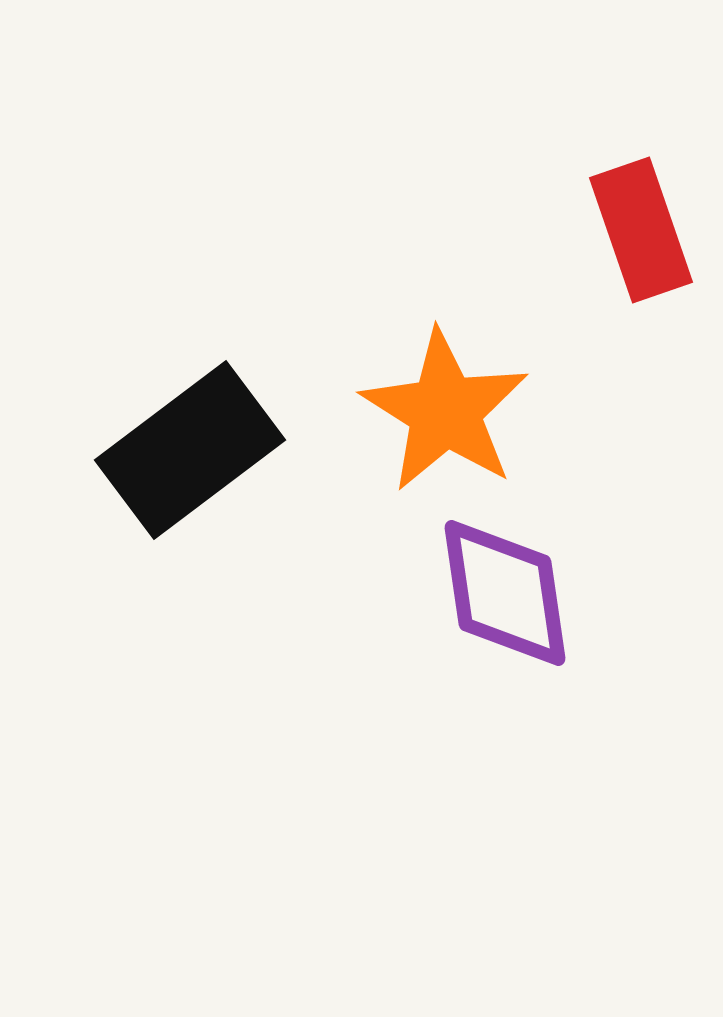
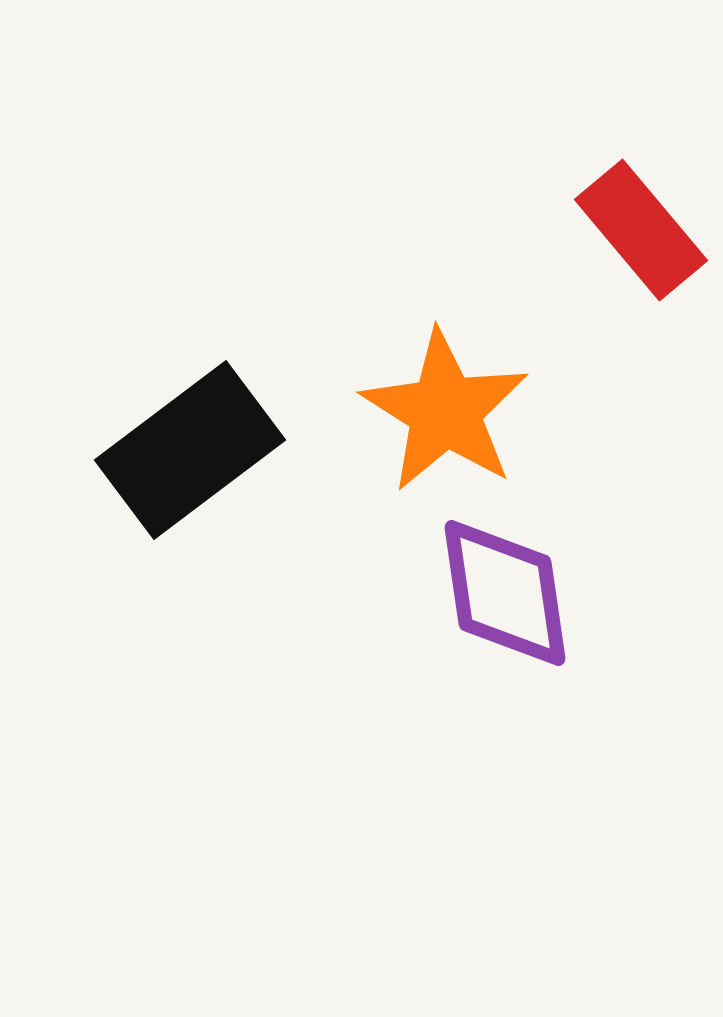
red rectangle: rotated 21 degrees counterclockwise
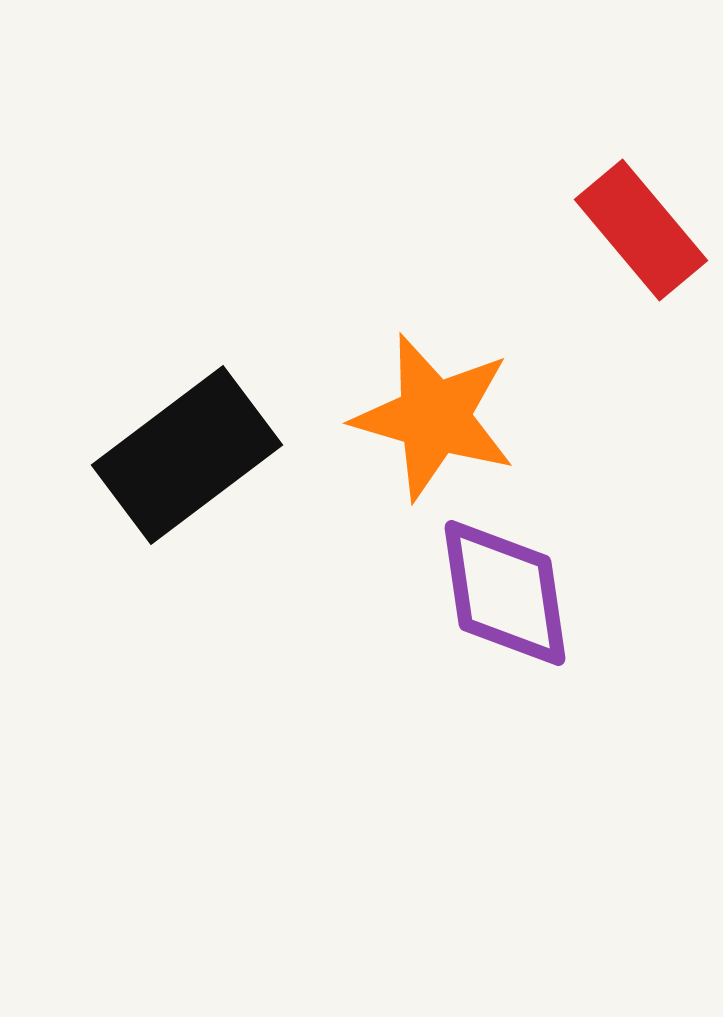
orange star: moved 11 px left, 6 px down; rotated 16 degrees counterclockwise
black rectangle: moved 3 px left, 5 px down
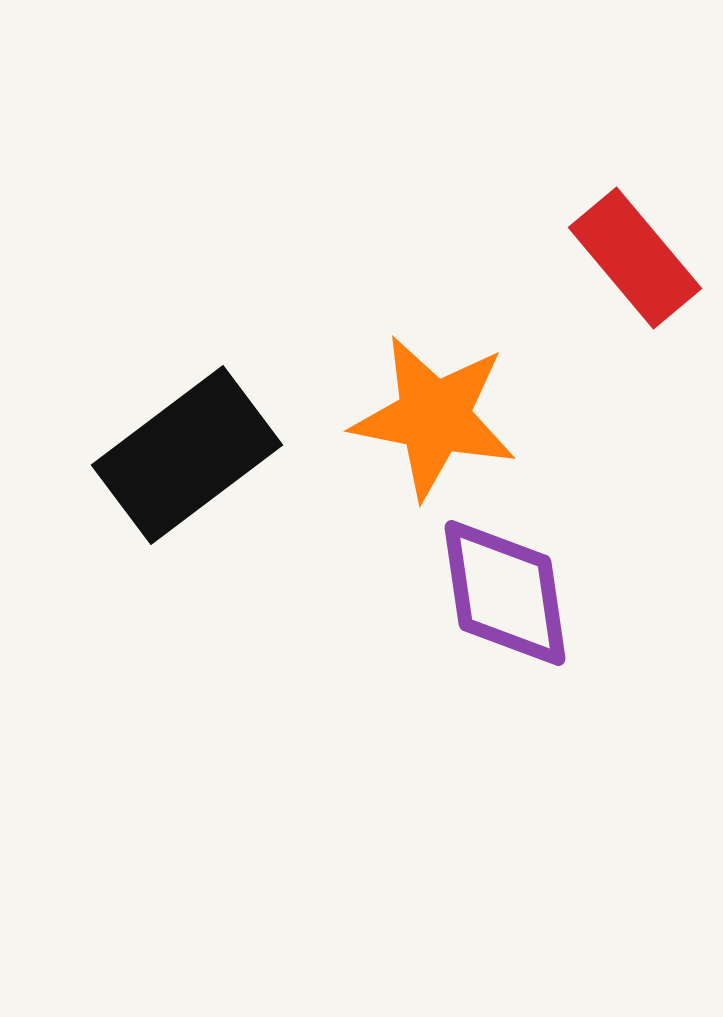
red rectangle: moved 6 px left, 28 px down
orange star: rotated 5 degrees counterclockwise
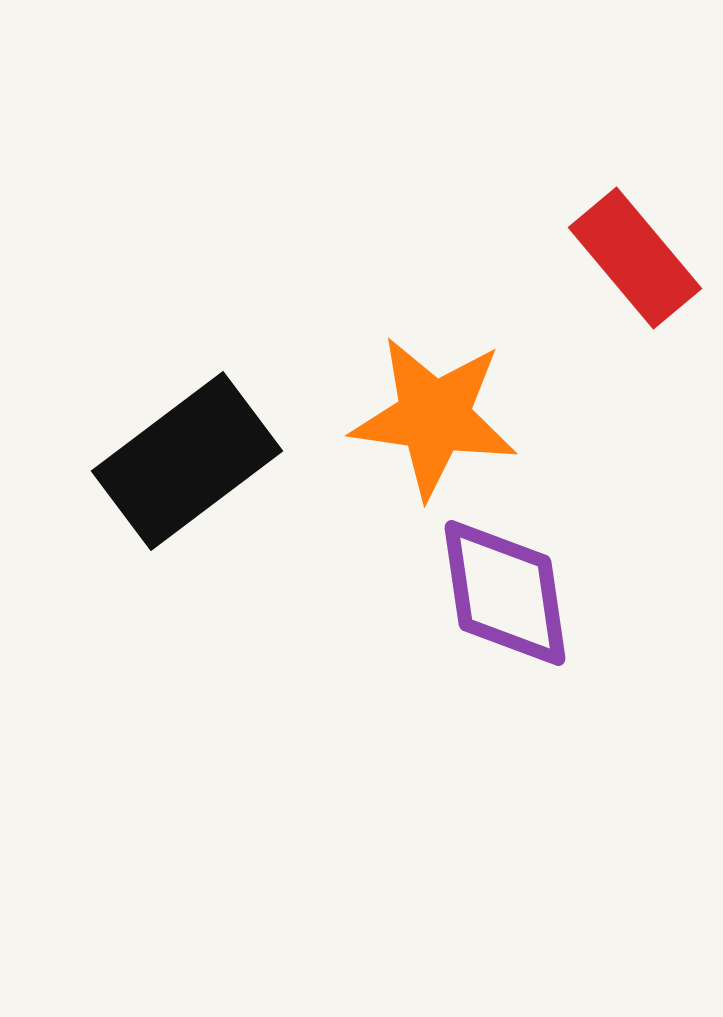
orange star: rotated 3 degrees counterclockwise
black rectangle: moved 6 px down
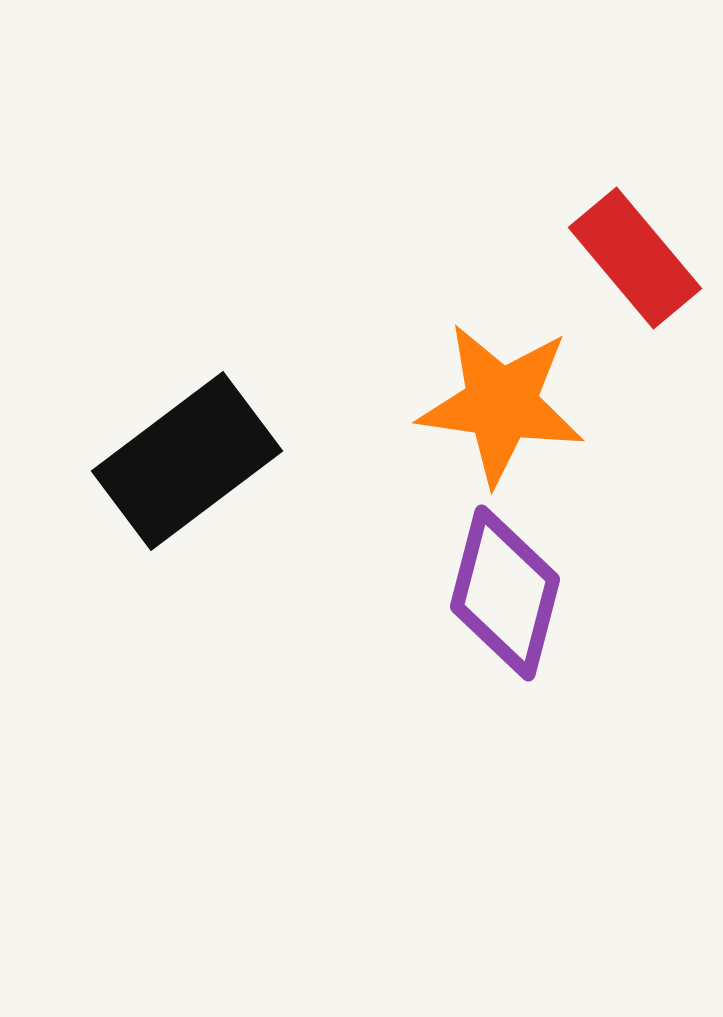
orange star: moved 67 px right, 13 px up
purple diamond: rotated 23 degrees clockwise
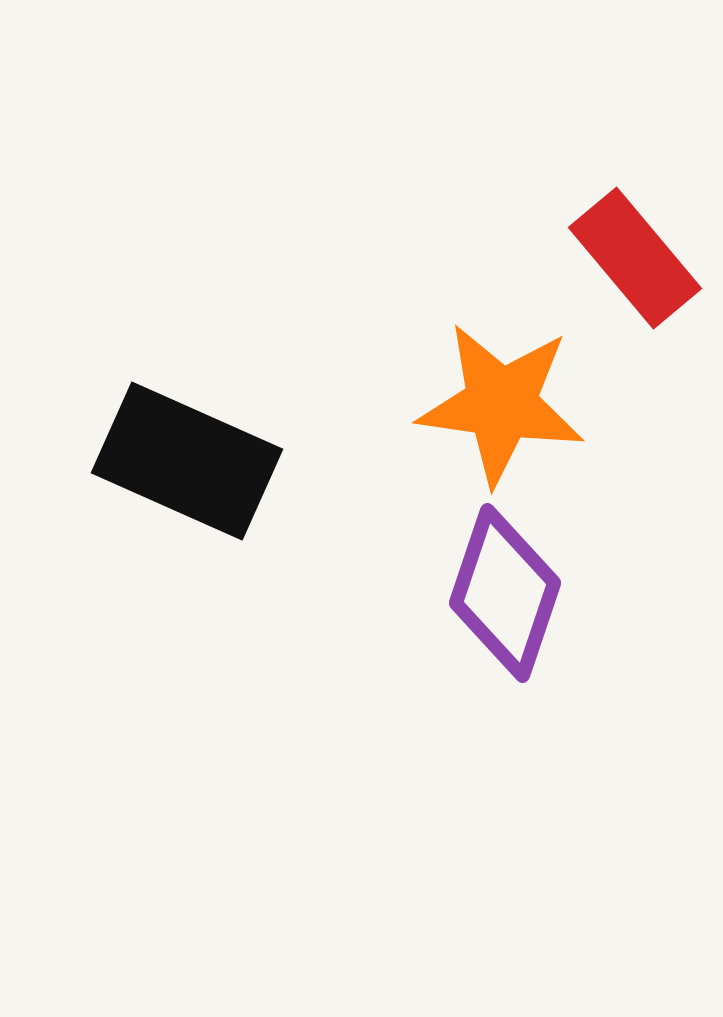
black rectangle: rotated 61 degrees clockwise
purple diamond: rotated 4 degrees clockwise
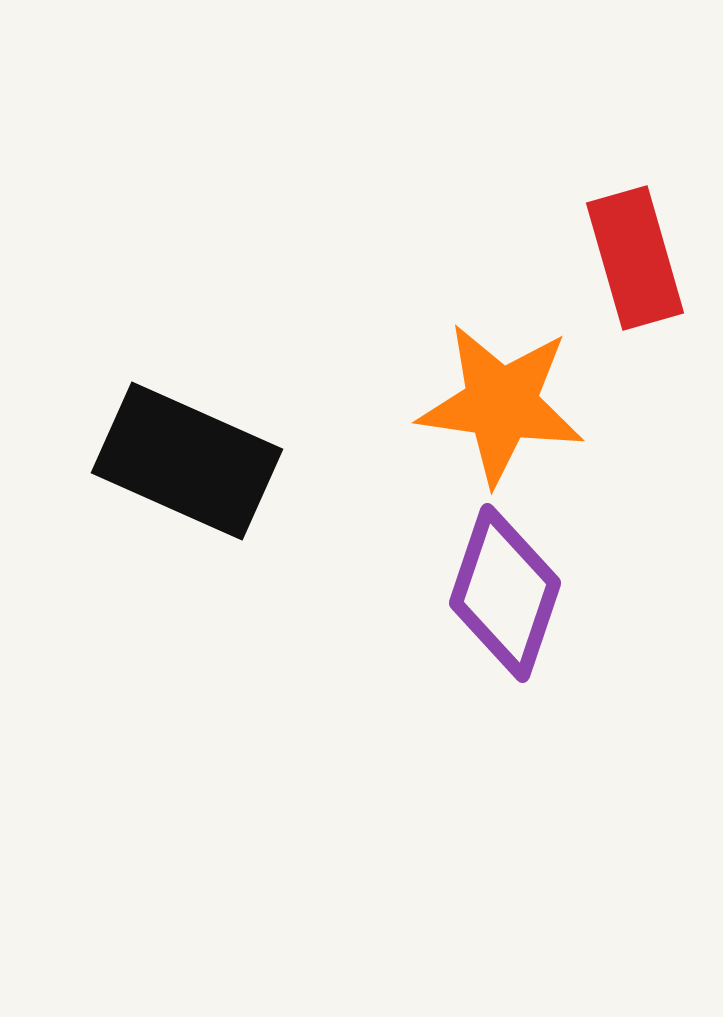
red rectangle: rotated 24 degrees clockwise
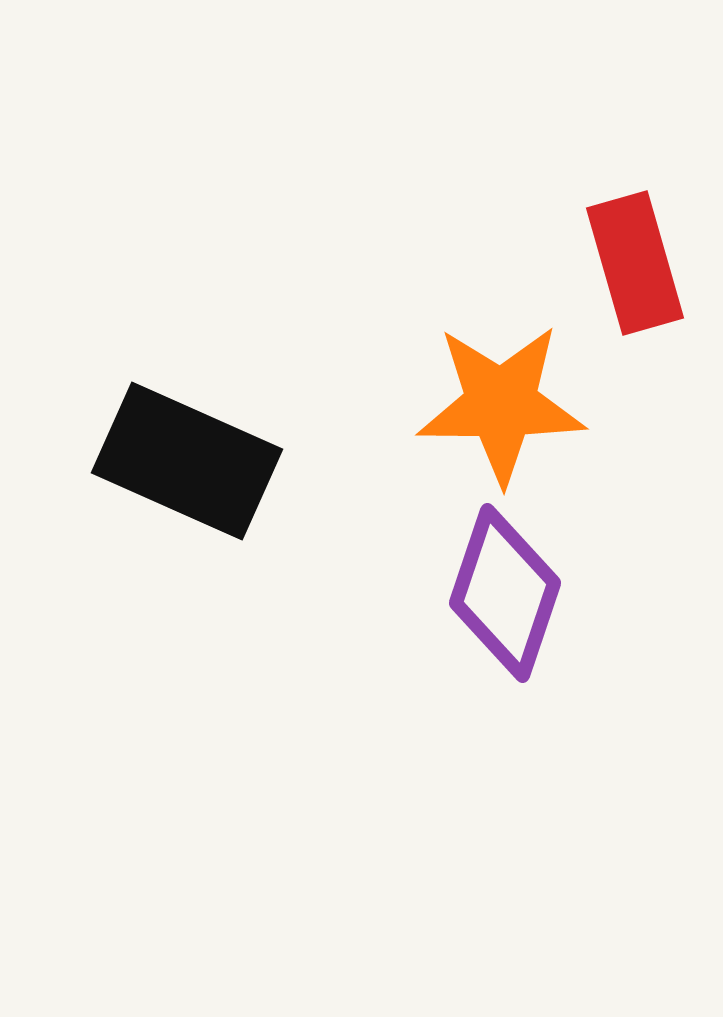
red rectangle: moved 5 px down
orange star: rotated 8 degrees counterclockwise
